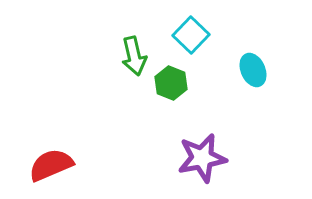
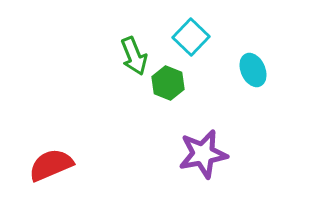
cyan square: moved 2 px down
green arrow: rotated 9 degrees counterclockwise
green hexagon: moved 3 px left
purple star: moved 1 px right, 4 px up
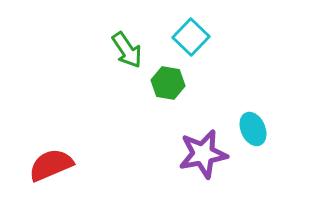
green arrow: moved 7 px left, 6 px up; rotated 12 degrees counterclockwise
cyan ellipse: moved 59 px down
green hexagon: rotated 12 degrees counterclockwise
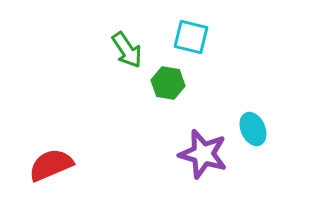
cyan square: rotated 30 degrees counterclockwise
purple star: rotated 27 degrees clockwise
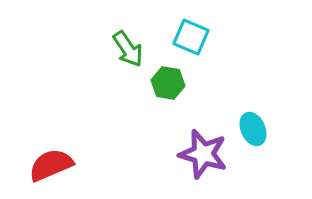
cyan square: rotated 9 degrees clockwise
green arrow: moved 1 px right, 1 px up
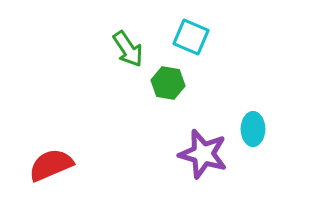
cyan ellipse: rotated 24 degrees clockwise
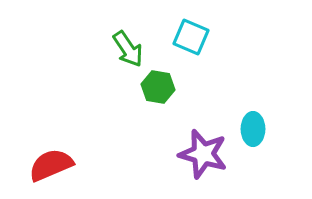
green hexagon: moved 10 px left, 4 px down
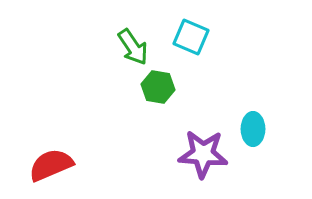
green arrow: moved 5 px right, 2 px up
purple star: rotated 12 degrees counterclockwise
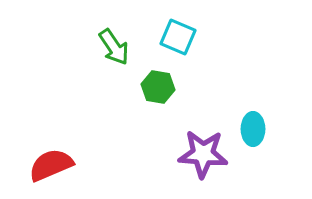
cyan square: moved 13 px left
green arrow: moved 19 px left
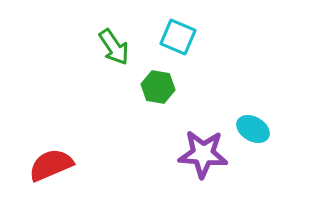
cyan ellipse: rotated 60 degrees counterclockwise
